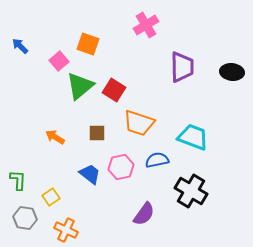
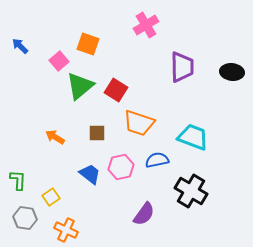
red square: moved 2 px right
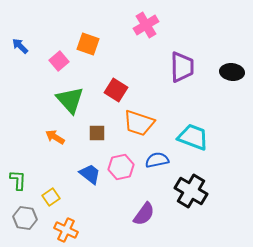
green triangle: moved 10 px left, 14 px down; rotated 32 degrees counterclockwise
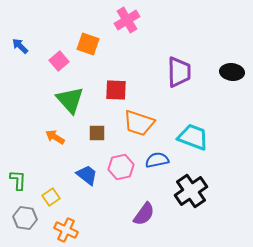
pink cross: moved 19 px left, 5 px up
purple trapezoid: moved 3 px left, 5 px down
red square: rotated 30 degrees counterclockwise
blue trapezoid: moved 3 px left, 1 px down
black cross: rotated 24 degrees clockwise
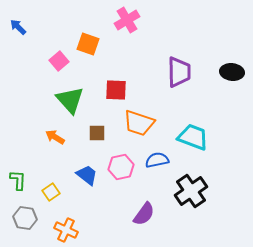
blue arrow: moved 2 px left, 19 px up
yellow square: moved 5 px up
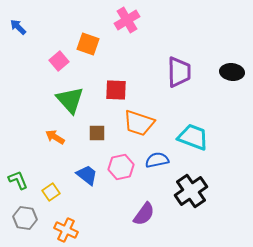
green L-shape: rotated 25 degrees counterclockwise
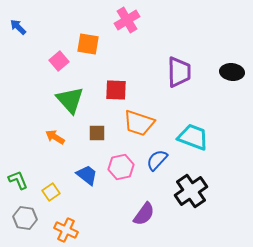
orange square: rotated 10 degrees counterclockwise
blue semicircle: rotated 35 degrees counterclockwise
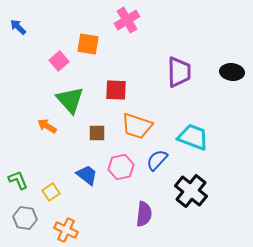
orange trapezoid: moved 2 px left, 3 px down
orange arrow: moved 8 px left, 11 px up
black cross: rotated 16 degrees counterclockwise
purple semicircle: rotated 30 degrees counterclockwise
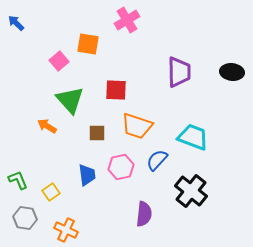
blue arrow: moved 2 px left, 4 px up
blue trapezoid: rotated 45 degrees clockwise
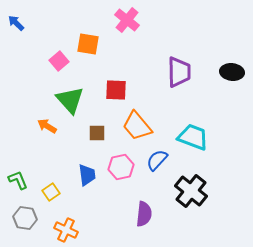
pink cross: rotated 20 degrees counterclockwise
orange trapezoid: rotated 32 degrees clockwise
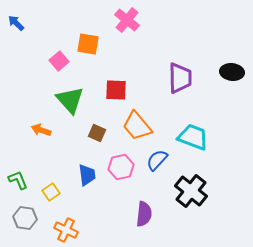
purple trapezoid: moved 1 px right, 6 px down
orange arrow: moved 6 px left, 4 px down; rotated 12 degrees counterclockwise
brown square: rotated 24 degrees clockwise
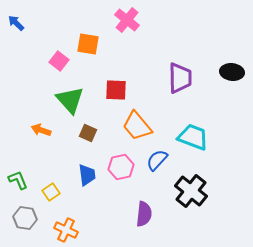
pink square: rotated 12 degrees counterclockwise
brown square: moved 9 px left
